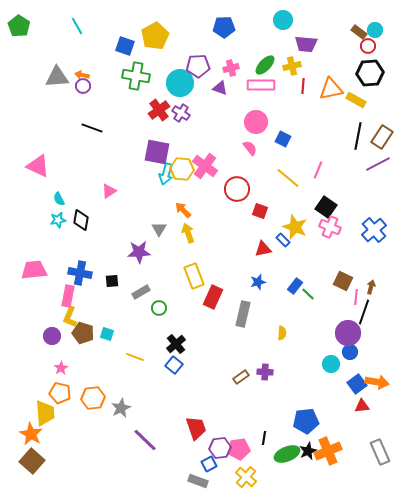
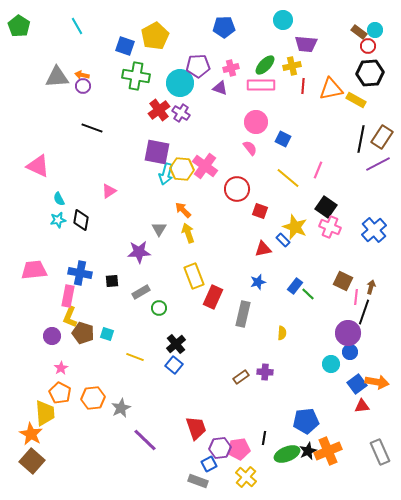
black line at (358, 136): moved 3 px right, 3 px down
orange pentagon at (60, 393): rotated 15 degrees clockwise
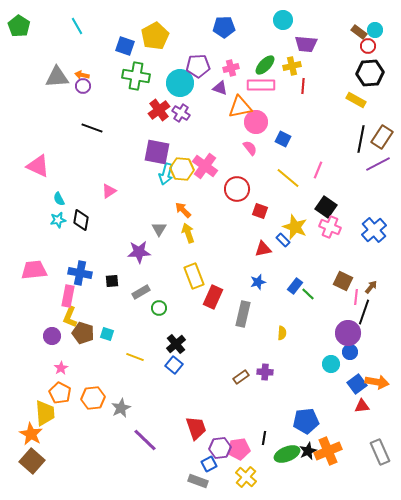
orange triangle at (331, 89): moved 91 px left, 18 px down
brown arrow at (371, 287): rotated 24 degrees clockwise
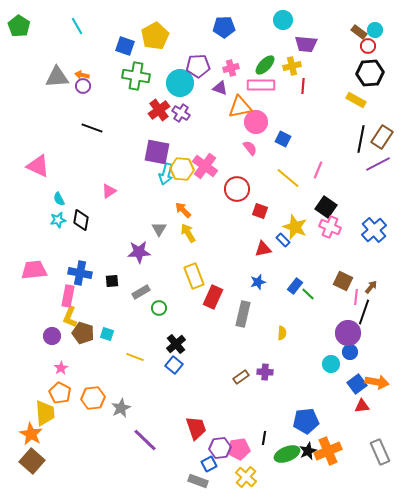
yellow arrow at (188, 233): rotated 12 degrees counterclockwise
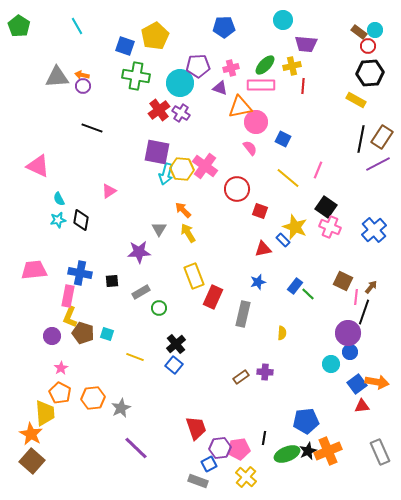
purple line at (145, 440): moved 9 px left, 8 px down
